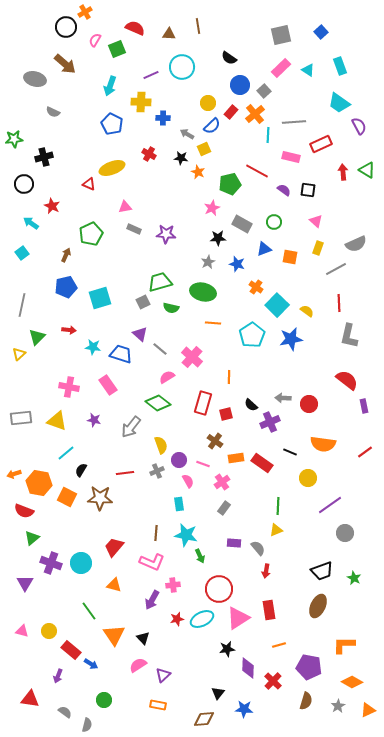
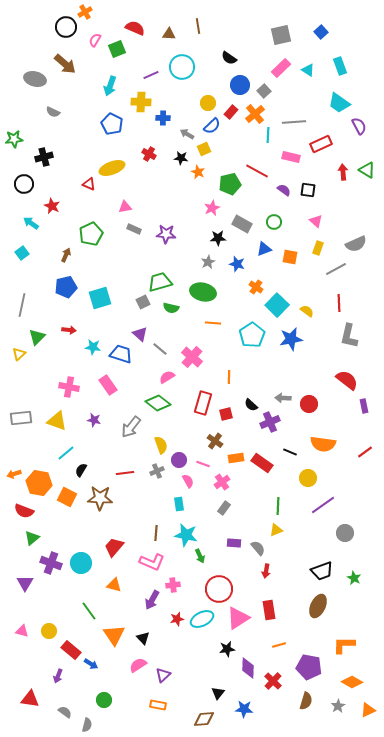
purple line at (330, 505): moved 7 px left
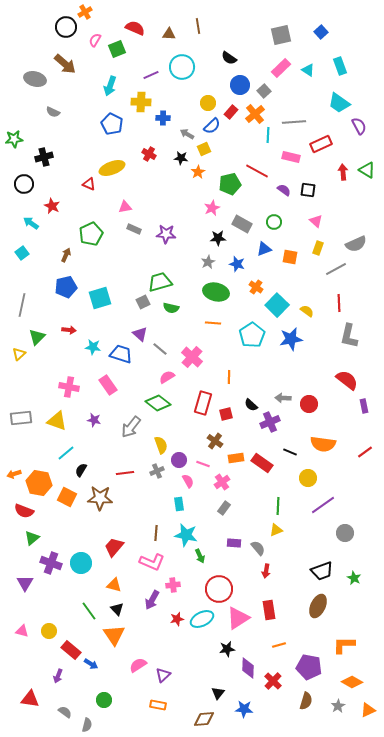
orange star at (198, 172): rotated 16 degrees clockwise
green ellipse at (203, 292): moved 13 px right
black triangle at (143, 638): moved 26 px left, 29 px up
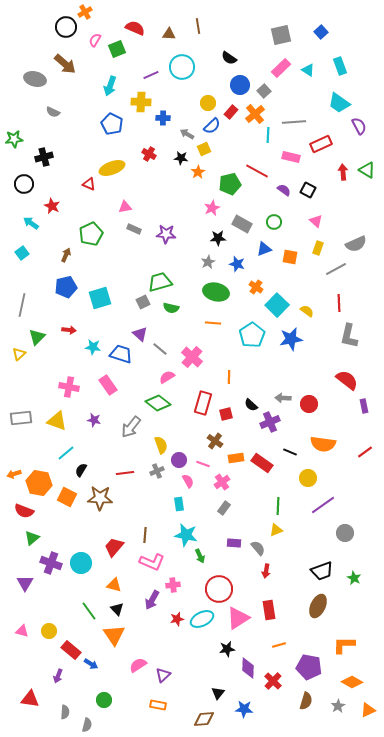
black square at (308, 190): rotated 21 degrees clockwise
brown line at (156, 533): moved 11 px left, 2 px down
gray semicircle at (65, 712): rotated 56 degrees clockwise
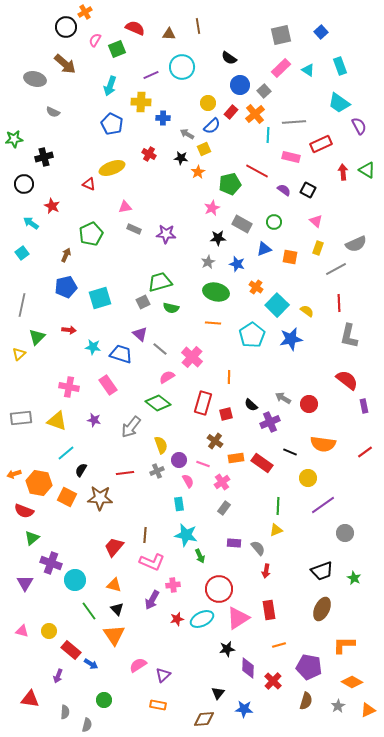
gray arrow at (283, 398): rotated 28 degrees clockwise
cyan circle at (81, 563): moved 6 px left, 17 px down
brown ellipse at (318, 606): moved 4 px right, 3 px down
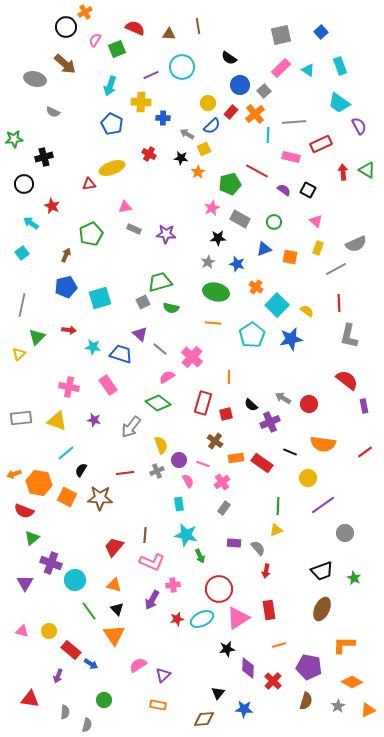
red triangle at (89, 184): rotated 32 degrees counterclockwise
gray rectangle at (242, 224): moved 2 px left, 5 px up
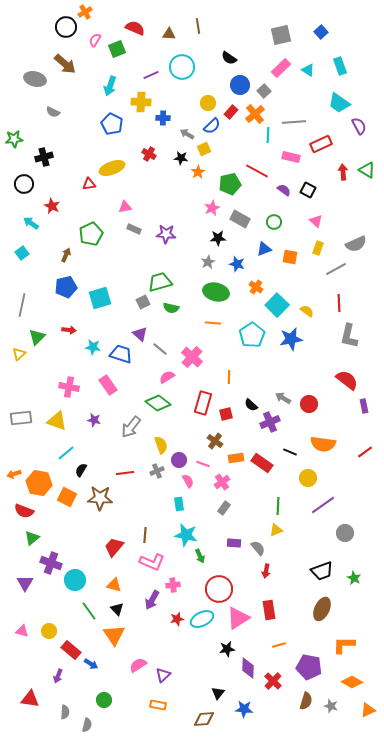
gray star at (338, 706): moved 7 px left; rotated 24 degrees counterclockwise
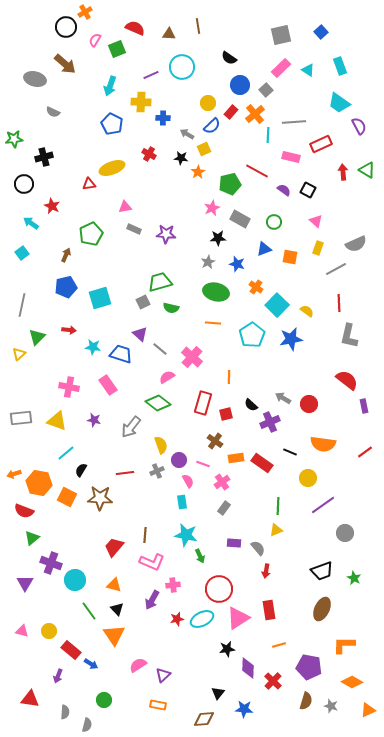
gray square at (264, 91): moved 2 px right, 1 px up
cyan rectangle at (179, 504): moved 3 px right, 2 px up
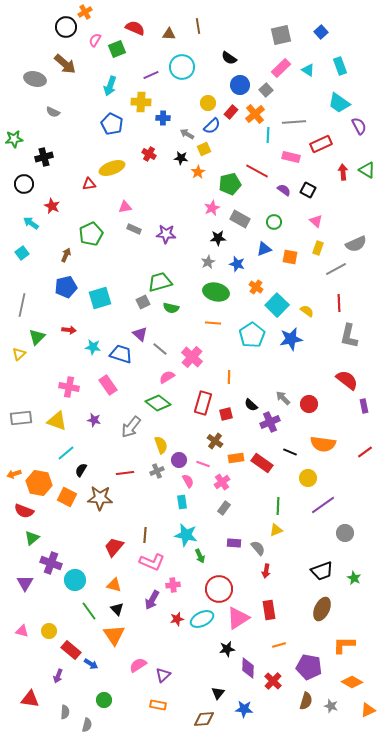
gray arrow at (283, 398): rotated 14 degrees clockwise
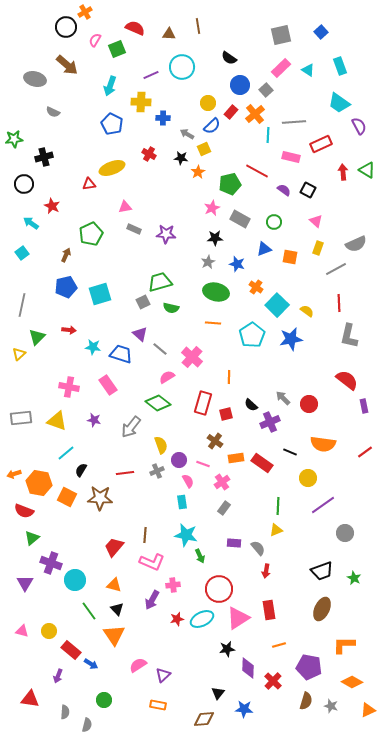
brown arrow at (65, 64): moved 2 px right, 1 px down
black star at (218, 238): moved 3 px left
cyan square at (100, 298): moved 4 px up
